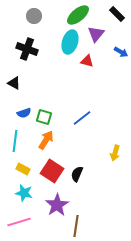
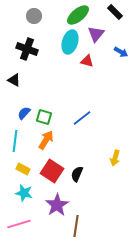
black rectangle: moved 2 px left, 2 px up
black triangle: moved 3 px up
blue semicircle: rotated 152 degrees clockwise
yellow arrow: moved 5 px down
pink line: moved 2 px down
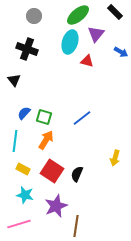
black triangle: rotated 24 degrees clockwise
cyan star: moved 1 px right, 2 px down
purple star: moved 1 px left, 1 px down; rotated 10 degrees clockwise
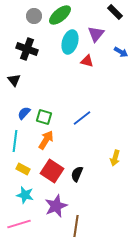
green ellipse: moved 18 px left
